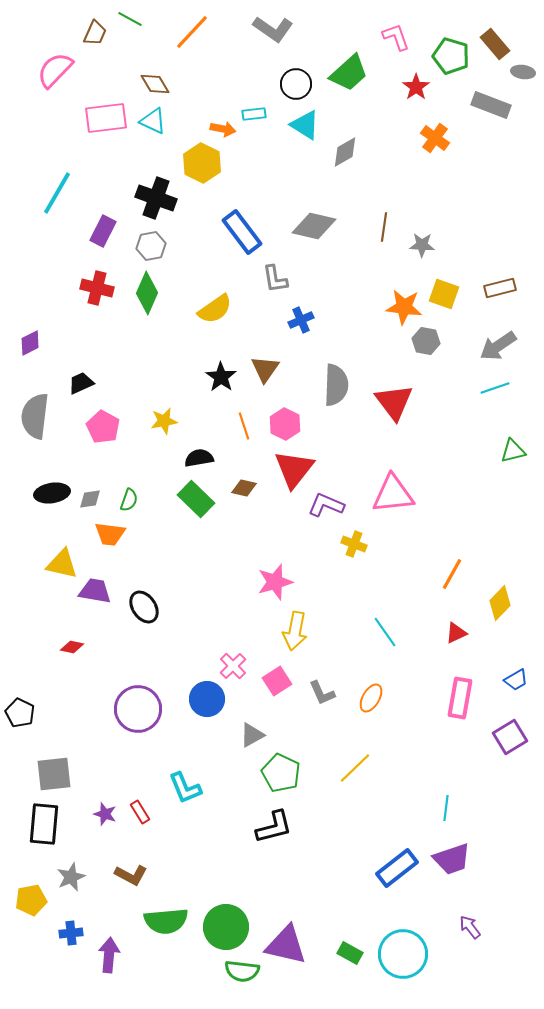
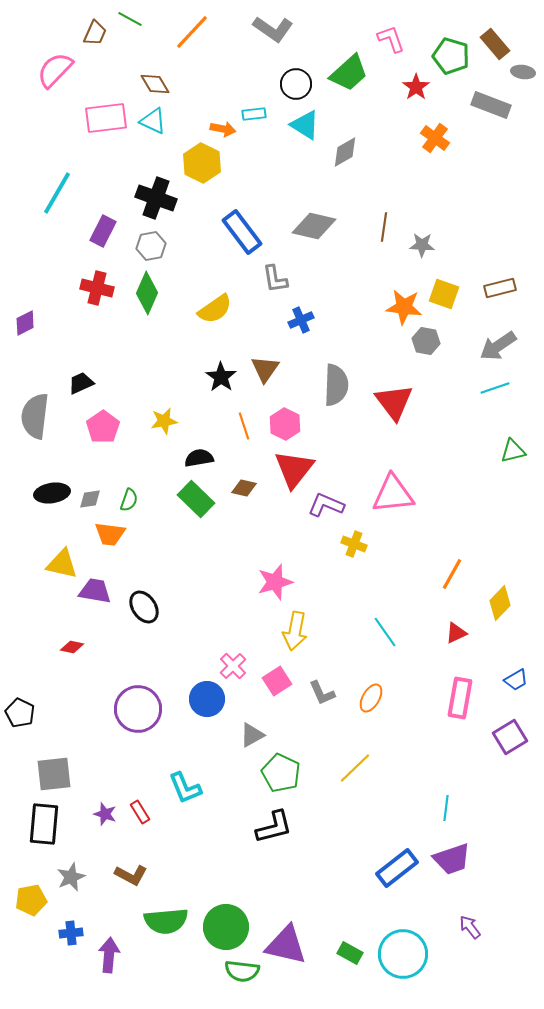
pink L-shape at (396, 37): moved 5 px left, 2 px down
purple diamond at (30, 343): moved 5 px left, 20 px up
pink pentagon at (103, 427): rotated 8 degrees clockwise
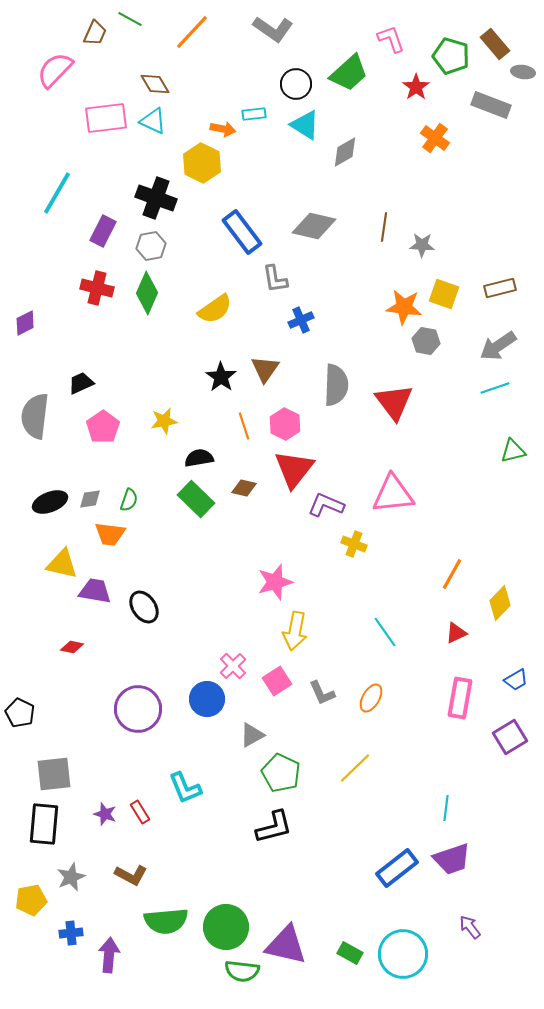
black ellipse at (52, 493): moved 2 px left, 9 px down; rotated 12 degrees counterclockwise
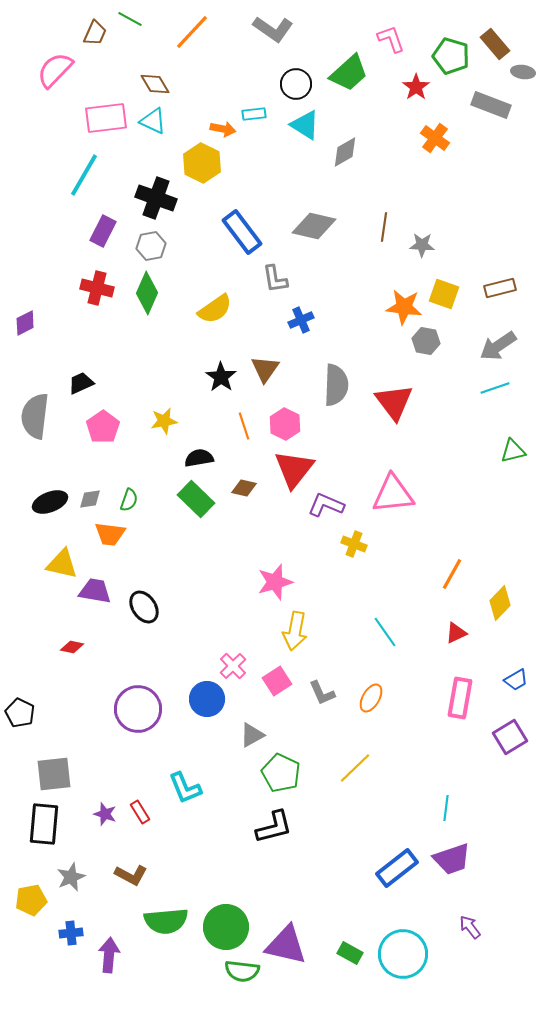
cyan line at (57, 193): moved 27 px right, 18 px up
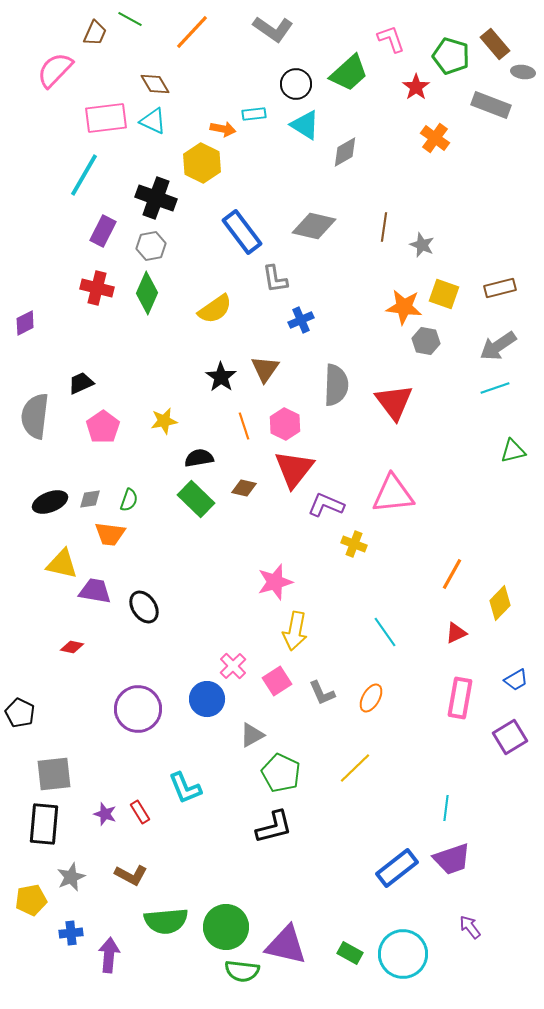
gray star at (422, 245): rotated 20 degrees clockwise
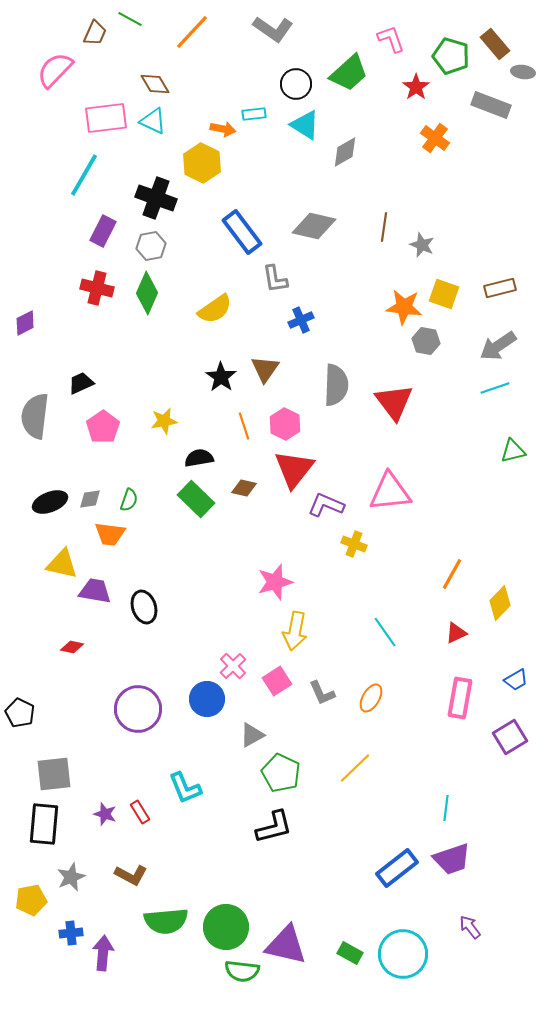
pink triangle at (393, 494): moved 3 px left, 2 px up
black ellipse at (144, 607): rotated 16 degrees clockwise
purple arrow at (109, 955): moved 6 px left, 2 px up
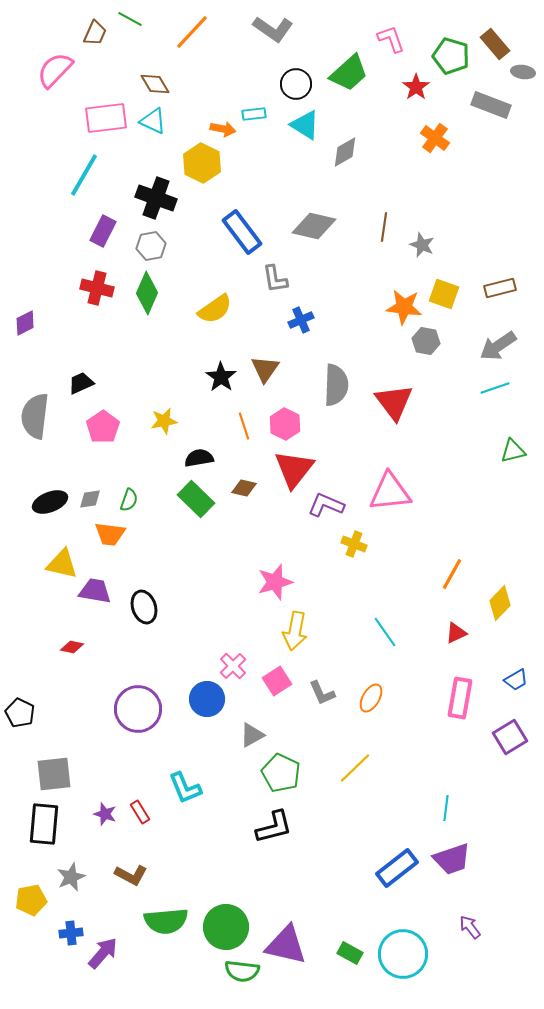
purple arrow at (103, 953): rotated 36 degrees clockwise
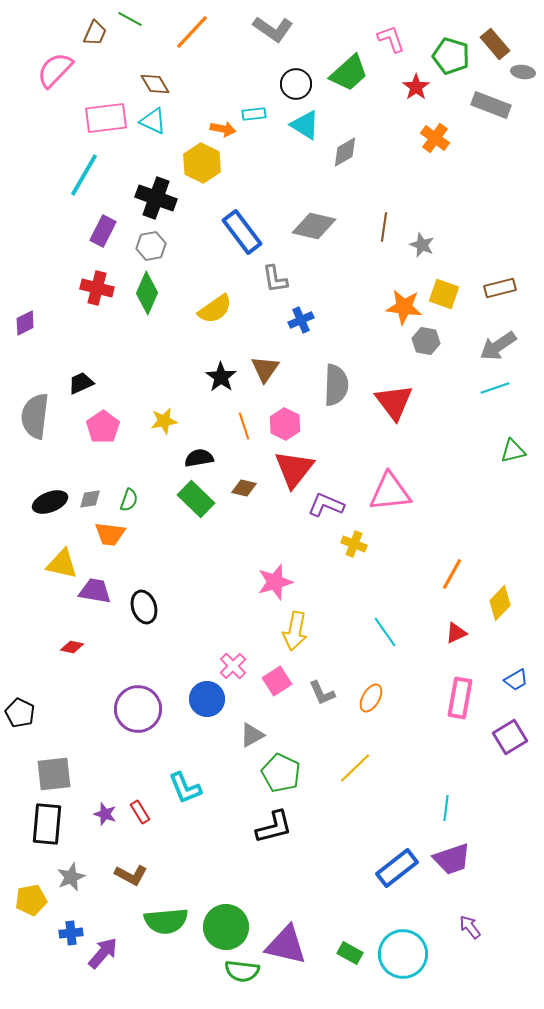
black rectangle at (44, 824): moved 3 px right
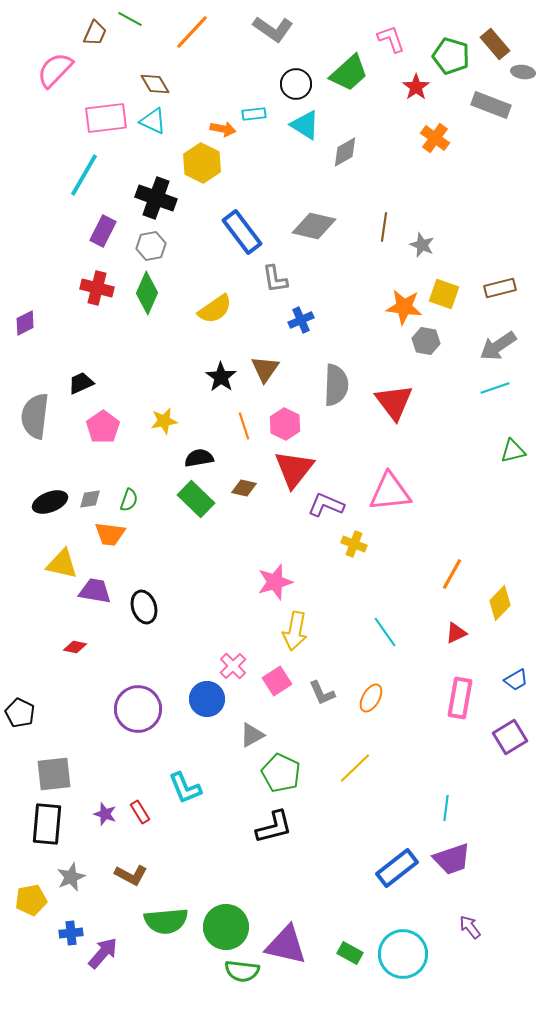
red diamond at (72, 647): moved 3 px right
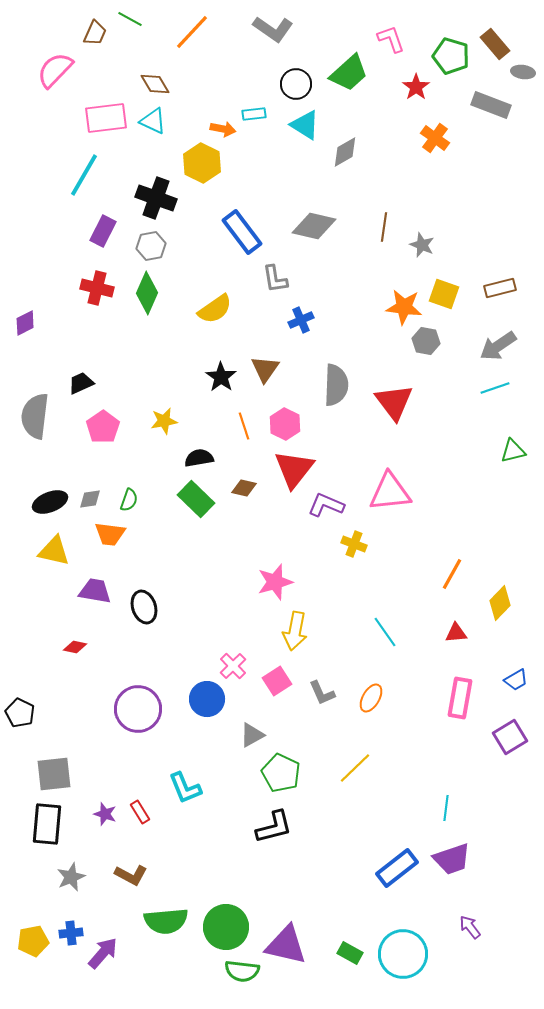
yellow triangle at (62, 564): moved 8 px left, 13 px up
red triangle at (456, 633): rotated 20 degrees clockwise
yellow pentagon at (31, 900): moved 2 px right, 41 px down
